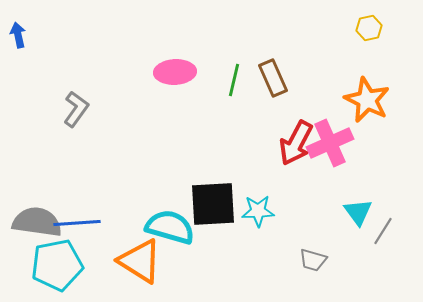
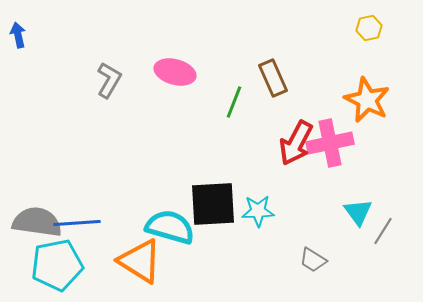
pink ellipse: rotated 18 degrees clockwise
green line: moved 22 px down; rotated 8 degrees clockwise
gray L-shape: moved 33 px right, 29 px up; rotated 6 degrees counterclockwise
pink cross: rotated 12 degrees clockwise
gray trapezoid: rotated 16 degrees clockwise
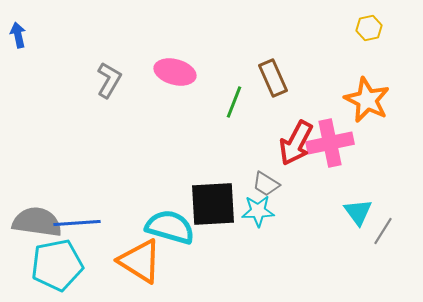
gray trapezoid: moved 47 px left, 76 px up
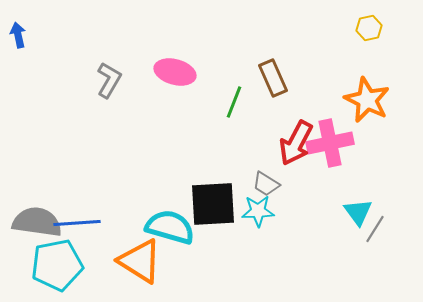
gray line: moved 8 px left, 2 px up
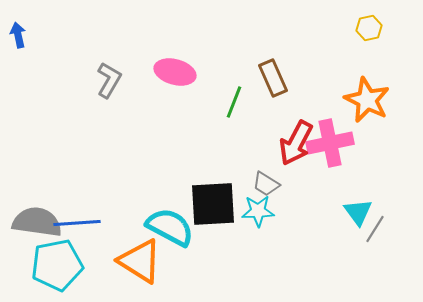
cyan semicircle: rotated 12 degrees clockwise
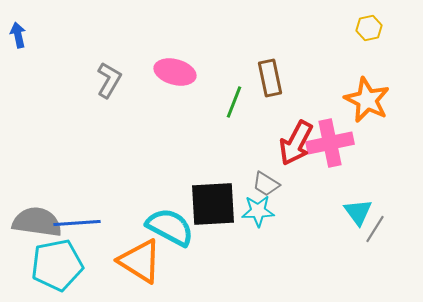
brown rectangle: moved 3 px left; rotated 12 degrees clockwise
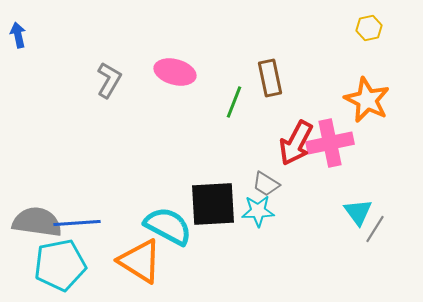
cyan semicircle: moved 2 px left, 1 px up
cyan pentagon: moved 3 px right
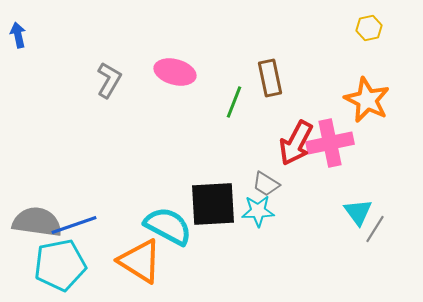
blue line: moved 3 px left, 2 px down; rotated 15 degrees counterclockwise
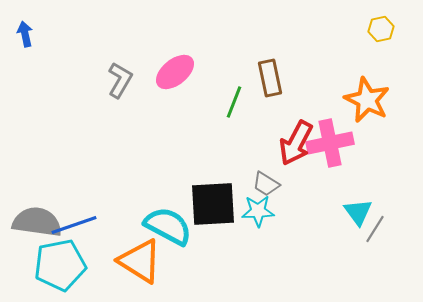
yellow hexagon: moved 12 px right, 1 px down
blue arrow: moved 7 px right, 1 px up
pink ellipse: rotated 54 degrees counterclockwise
gray L-shape: moved 11 px right
